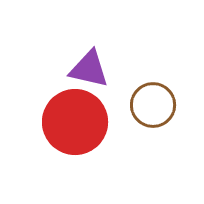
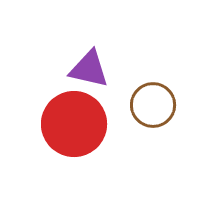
red circle: moved 1 px left, 2 px down
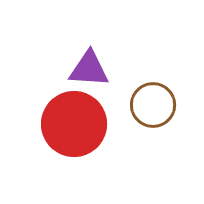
purple triangle: rotated 9 degrees counterclockwise
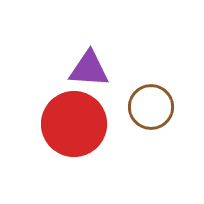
brown circle: moved 2 px left, 2 px down
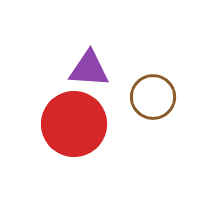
brown circle: moved 2 px right, 10 px up
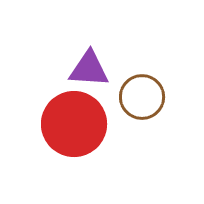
brown circle: moved 11 px left
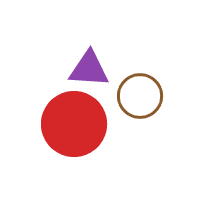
brown circle: moved 2 px left, 1 px up
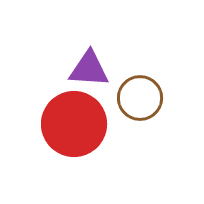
brown circle: moved 2 px down
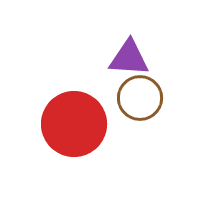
purple triangle: moved 40 px right, 11 px up
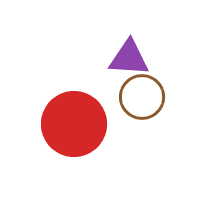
brown circle: moved 2 px right, 1 px up
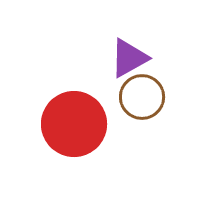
purple triangle: rotated 33 degrees counterclockwise
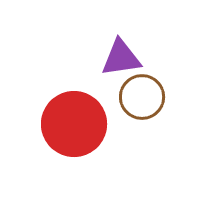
purple triangle: moved 8 px left; rotated 21 degrees clockwise
